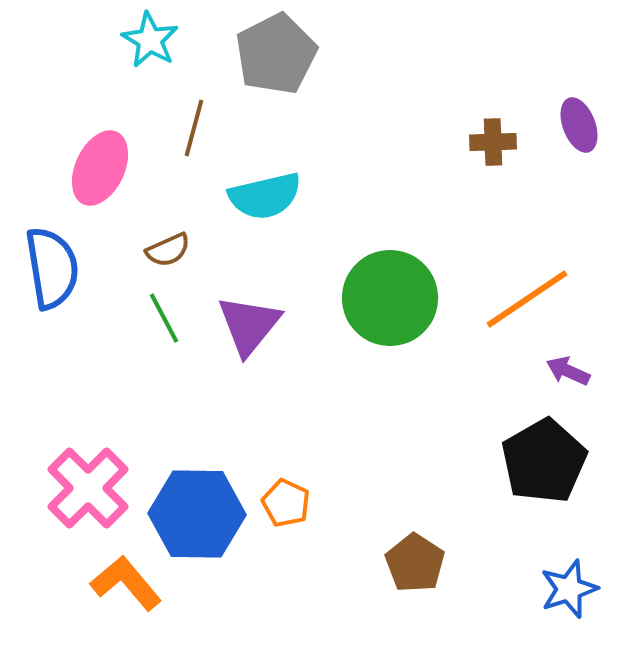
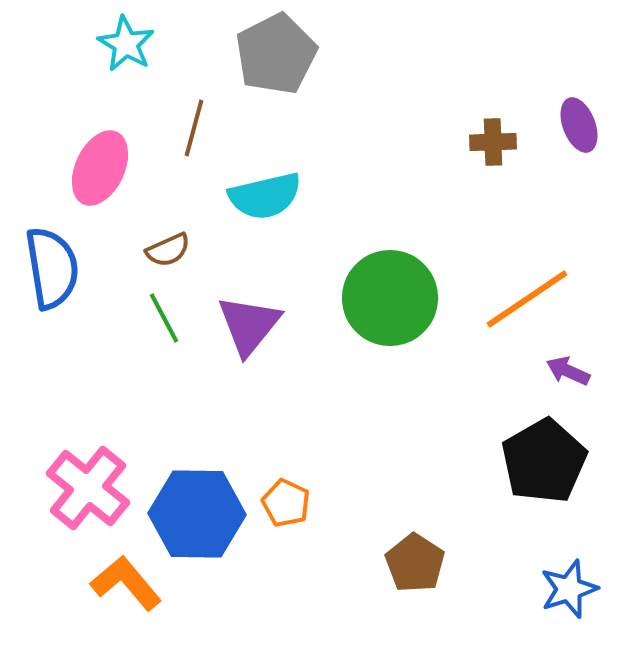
cyan star: moved 24 px left, 4 px down
pink cross: rotated 6 degrees counterclockwise
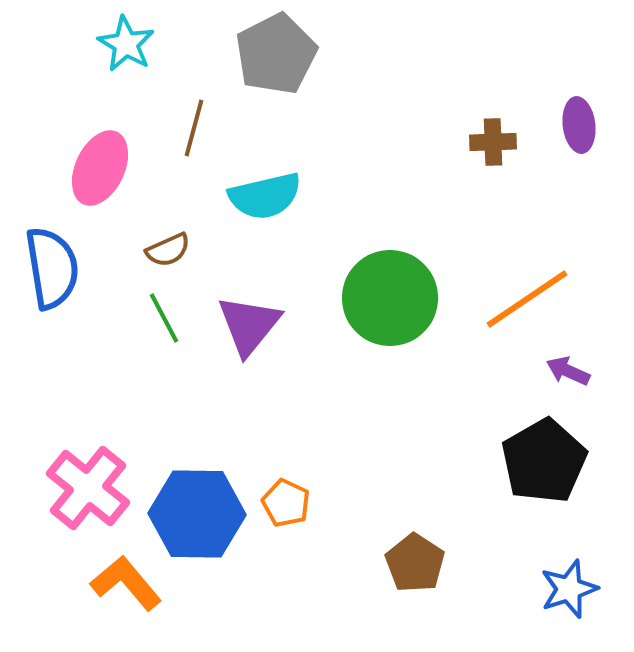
purple ellipse: rotated 14 degrees clockwise
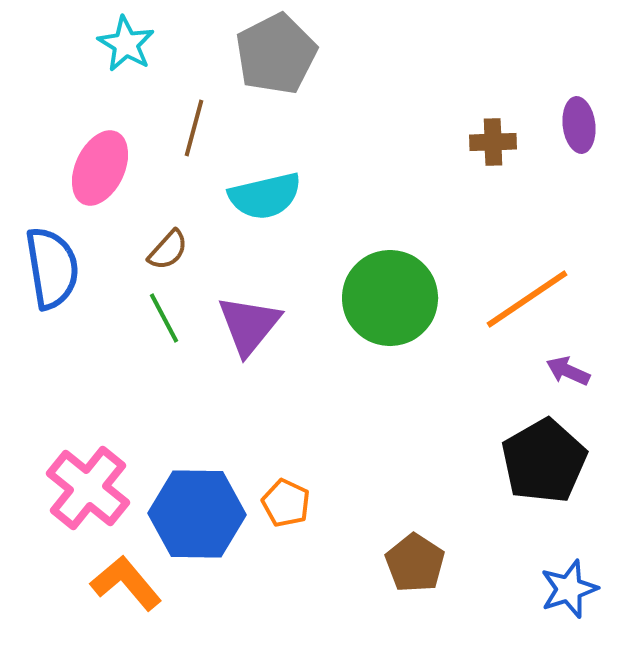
brown semicircle: rotated 24 degrees counterclockwise
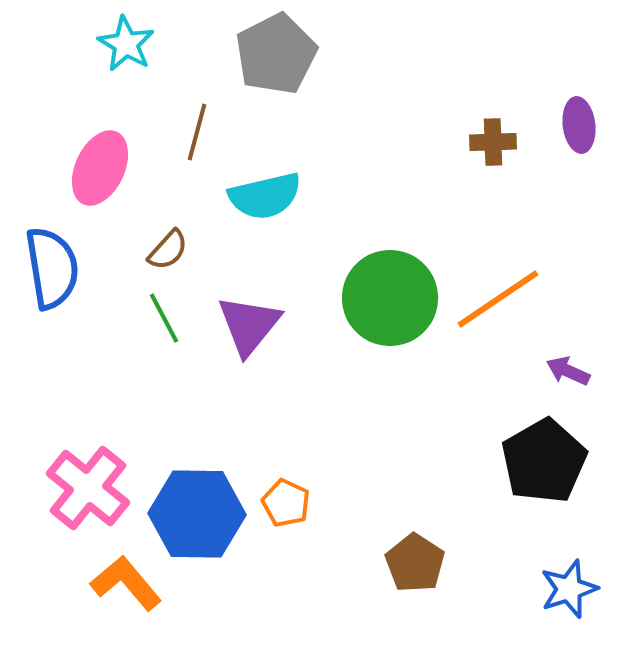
brown line: moved 3 px right, 4 px down
orange line: moved 29 px left
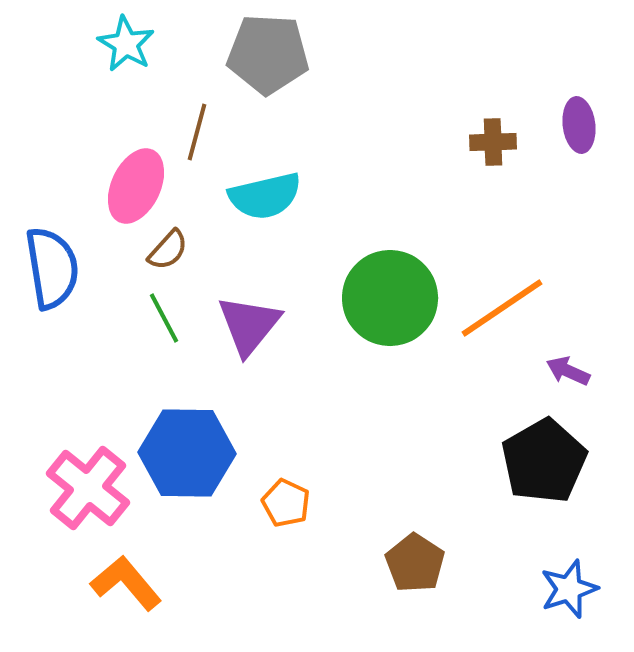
gray pentagon: moved 8 px left; rotated 30 degrees clockwise
pink ellipse: moved 36 px right, 18 px down
orange line: moved 4 px right, 9 px down
blue hexagon: moved 10 px left, 61 px up
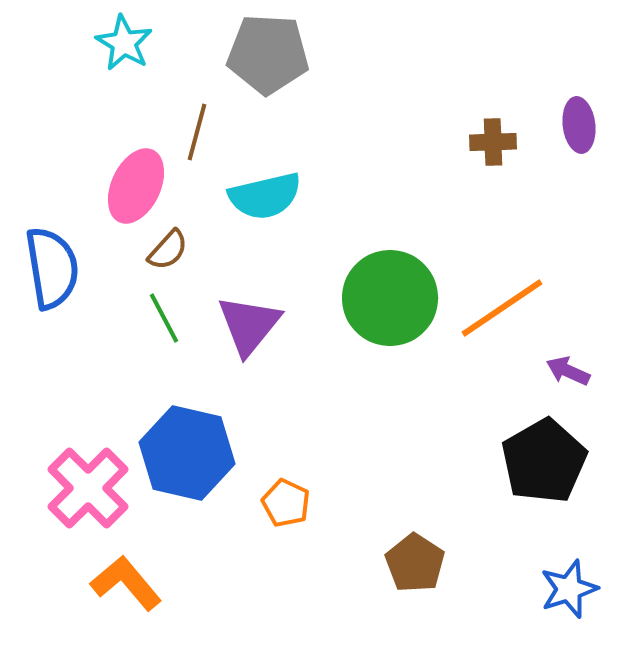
cyan star: moved 2 px left, 1 px up
blue hexagon: rotated 12 degrees clockwise
pink cross: rotated 6 degrees clockwise
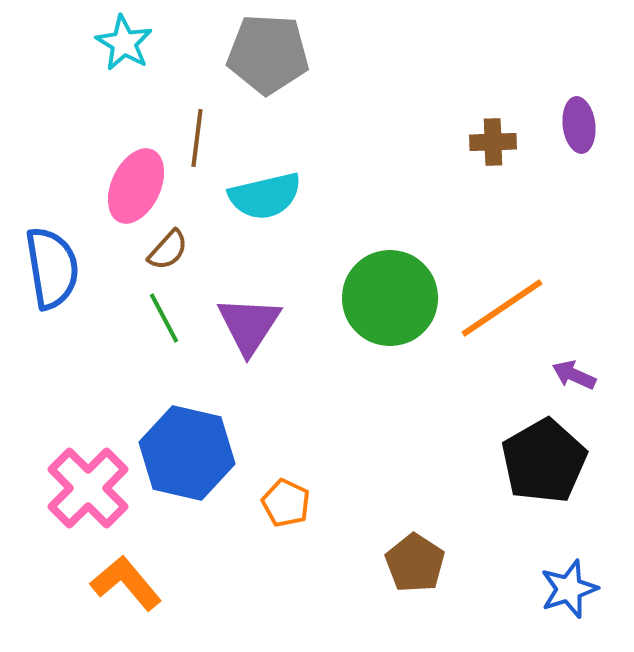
brown line: moved 6 px down; rotated 8 degrees counterclockwise
purple triangle: rotated 6 degrees counterclockwise
purple arrow: moved 6 px right, 4 px down
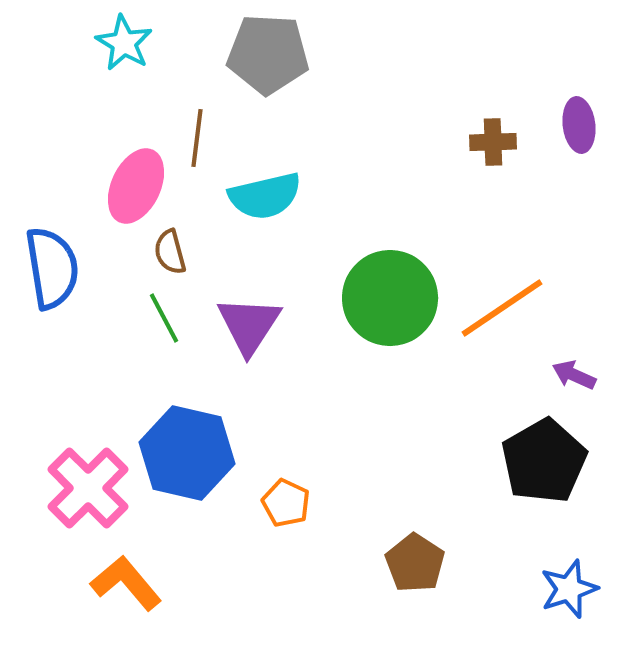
brown semicircle: moved 2 px right, 2 px down; rotated 123 degrees clockwise
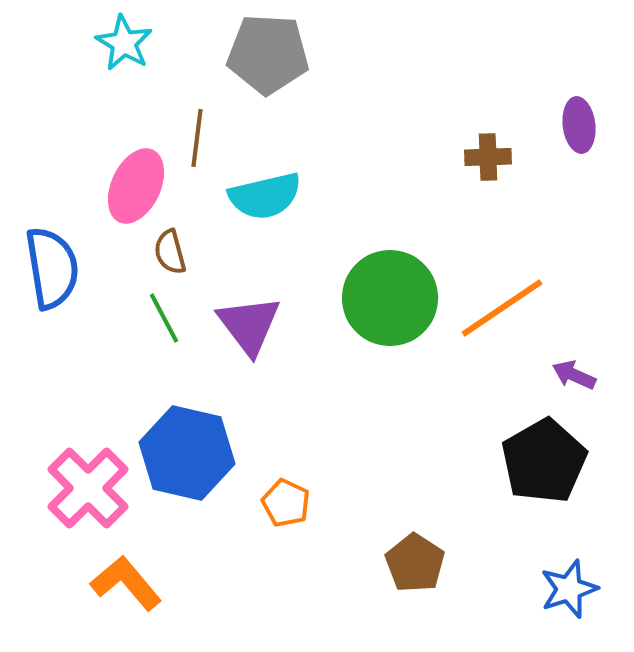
brown cross: moved 5 px left, 15 px down
purple triangle: rotated 10 degrees counterclockwise
